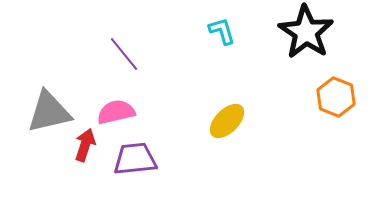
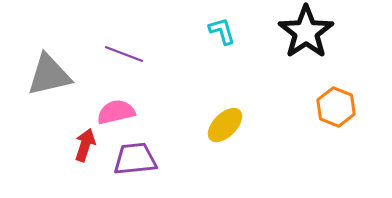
black star: rotated 4 degrees clockwise
purple line: rotated 30 degrees counterclockwise
orange hexagon: moved 10 px down
gray triangle: moved 37 px up
yellow ellipse: moved 2 px left, 4 px down
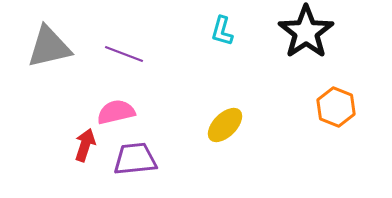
cyan L-shape: rotated 148 degrees counterclockwise
gray triangle: moved 28 px up
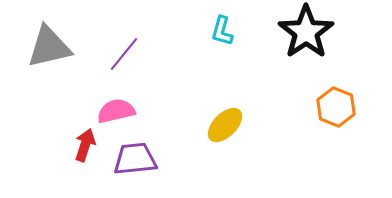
purple line: rotated 72 degrees counterclockwise
pink semicircle: moved 1 px up
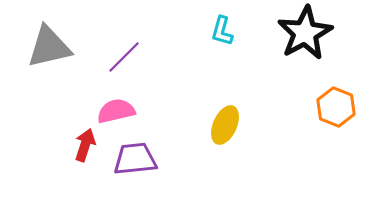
black star: moved 1 px left, 1 px down; rotated 6 degrees clockwise
purple line: moved 3 px down; rotated 6 degrees clockwise
yellow ellipse: rotated 21 degrees counterclockwise
